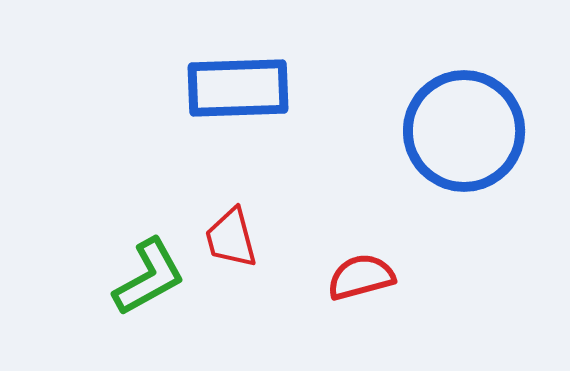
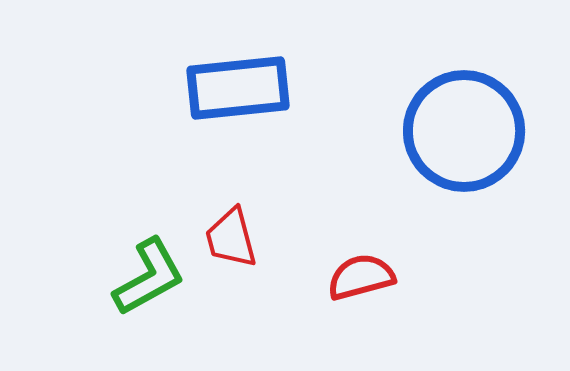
blue rectangle: rotated 4 degrees counterclockwise
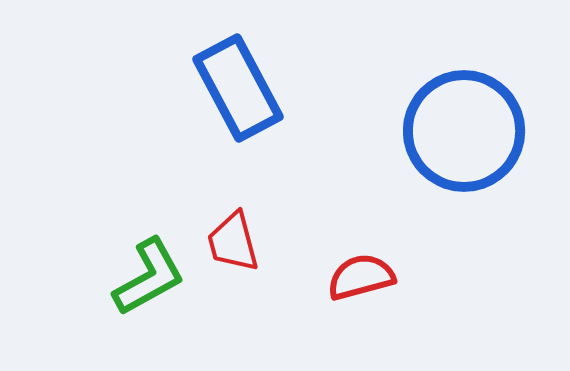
blue rectangle: rotated 68 degrees clockwise
red trapezoid: moved 2 px right, 4 px down
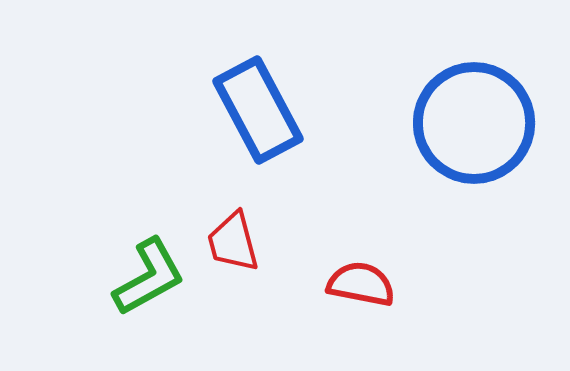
blue rectangle: moved 20 px right, 22 px down
blue circle: moved 10 px right, 8 px up
red semicircle: moved 7 px down; rotated 26 degrees clockwise
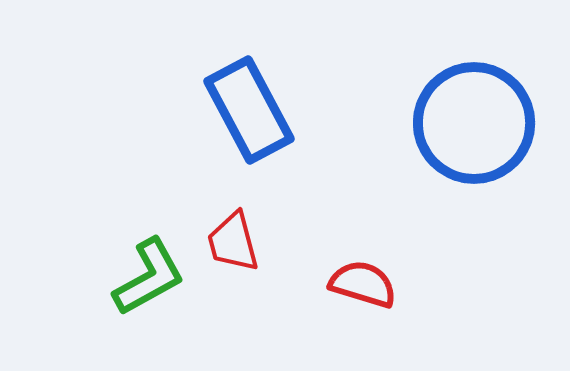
blue rectangle: moved 9 px left
red semicircle: moved 2 px right; rotated 6 degrees clockwise
